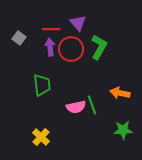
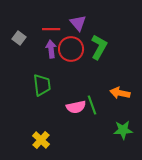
purple arrow: moved 1 px right, 2 px down
yellow cross: moved 3 px down
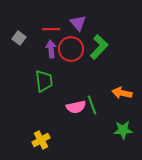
green L-shape: rotated 15 degrees clockwise
green trapezoid: moved 2 px right, 4 px up
orange arrow: moved 2 px right
yellow cross: rotated 18 degrees clockwise
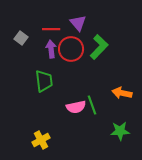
gray square: moved 2 px right
green star: moved 3 px left, 1 px down
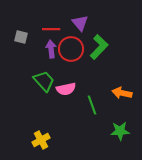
purple triangle: moved 2 px right
gray square: moved 1 px up; rotated 24 degrees counterclockwise
green trapezoid: rotated 35 degrees counterclockwise
pink semicircle: moved 10 px left, 18 px up
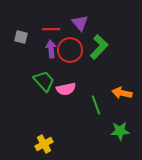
red circle: moved 1 px left, 1 px down
green line: moved 4 px right
yellow cross: moved 3 px right, 4 px down
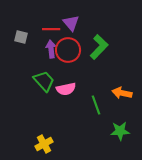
purple triangle: moved 9 px left
red circle: moved 2 px left
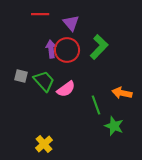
red line: moved 11 px left, 15 px up
gray square: moved 39 px down
red circle: moved 1 px left
pink semicircle: rotated 24 degrees counterclockwise
green star: moved 6 px left, 5 px up; rotated 24 degrees clockwise
yellow cross: rotated 12 degrees counterclockwise
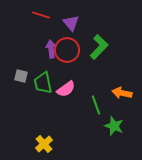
red line: moved 1 px right, 1 px down; rotated 18 degrees clockwise
green trapezoid: moved 1 px left, 2 px down; rotated 150 degrees counterclockwise
